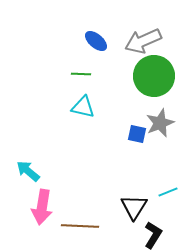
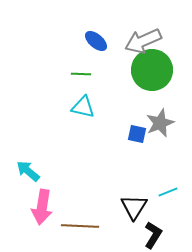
green circle: moved 2 px left, 6 px up
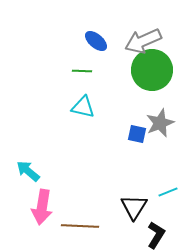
green line: moved 1 px right, 3 px up
black L-shape: moved 3 px right
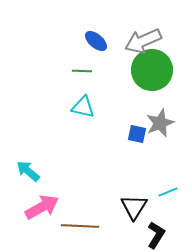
pink arrow: rotated 128 degrees counterclockwise
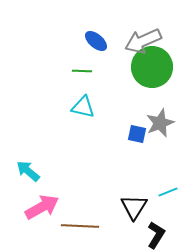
green circle: moved 3 px up
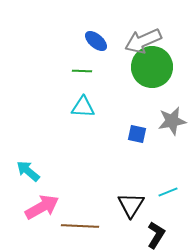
cyan triangle: rotated 10 degrees counterclockwise
gray star: moved 12 px right, 2 px up; rotated 12 degrees clockwise
black triangle: moved 3 px left, 2 px up
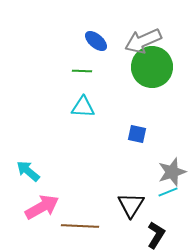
gray star: moved 51 px down; rotated 8 degrees counterclockwise
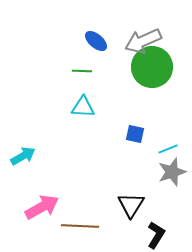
blue square: moved 2 px left
cyan arrow: moved 5 px left, 15 px up; rotated 110 degrees clockwise
cyan line: moved 43 px up
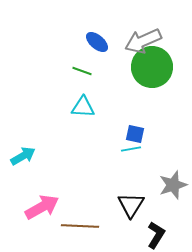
blue ellipse: moved 1 px right, 1 px down
green line: rotated 18 degrees clockwise
cyan line: moved 37 px left; rotated 12 degrees clockwise
gray star: moved 1 px right, 13 px down
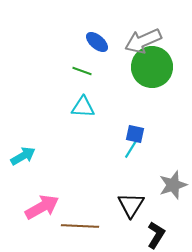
cyan line: rotated 48 degrees counterclockwise
